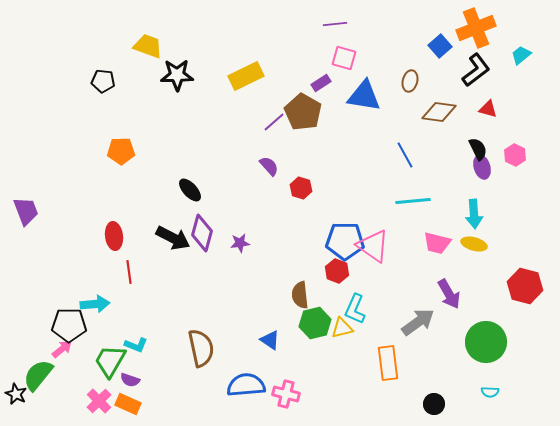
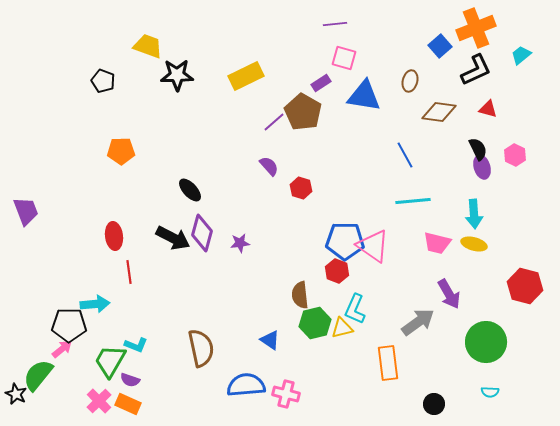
black L-shape at (476, 70): rotated 12 degrees clockwise
black pentagon at (103, 81): rotated 15 degrees clockwise
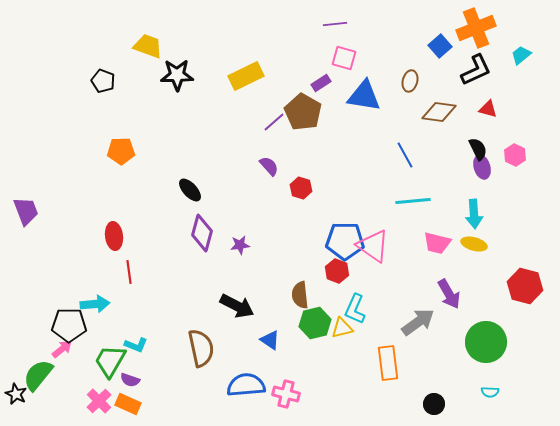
black arrow at (173, 238): moved 64 px right, 68 px down
purple star at (240, 243): moved 2 px down
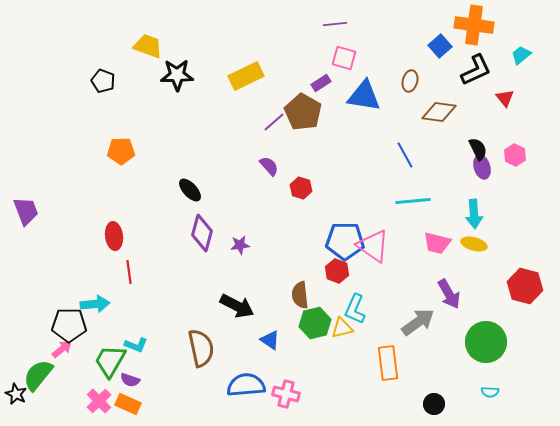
orange cross at (476, 28): moved 2 px left, 3 px up; rotated 30 degrees clockwise
red triangle at (488, 109): moved 17 px right, 11 px up; rotated 36 degrees clockwise
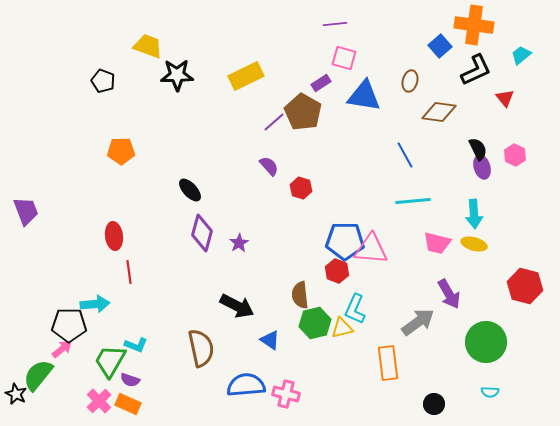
purple star at (240, 245): moved 1 px left, 2 px up; rotated 24 degrees counterclockwise
pink triangle at (373, 246): moved 2 px left, 3 px down; rotated 30 degrees counterclockwise
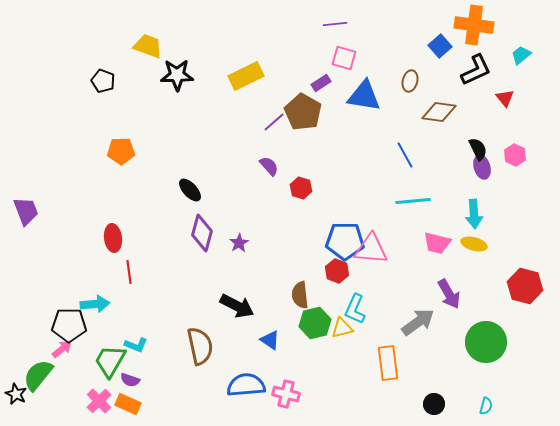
red ellipse at (114, 236): moved 1 px left, 2 px down
brown semicircle at (201, 348): moved 1 px left, 2 px up
cyan semicircle at (490, 392): moved 4 px left, 14 px down; rotated 78 degrees counterclockwise
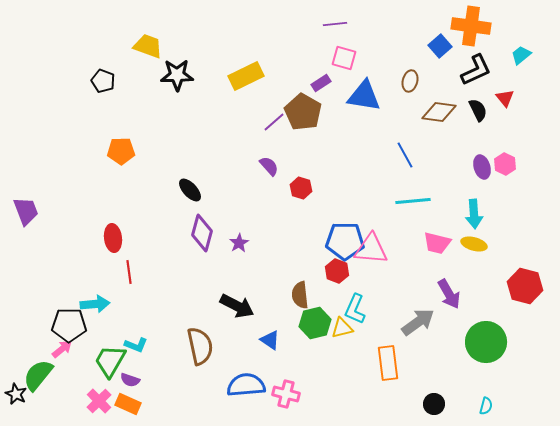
orange cross at (474, 25): moved 3 px left, 1 px down
black semicircle at (478, 149): moved 39 px up
pink hexagon at (515, 155): moved 10 px left, 9 px down
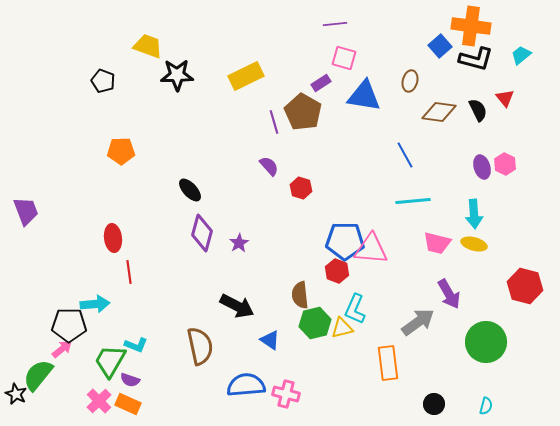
black L-shape at (476, 70): moved 11 px up; rotated 40 degrees clockwise
purple line at (274, 122): rotated 65 degrees counterclockwise
